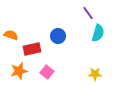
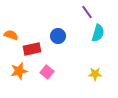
purple line: moved 1 px left, 1 px up
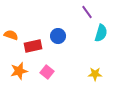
cyan semicircle: moved 3 px right
red rectangle: moved 1 px right, 3 px up
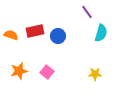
red rectangle: moved 2 px right, 15 px up
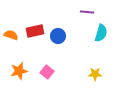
purple line: rotated 48 degrees counterclockwise
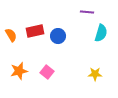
orange semicircle: rotated 40 degrees clockwise
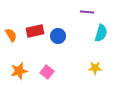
yellow star: moved 6 px up
